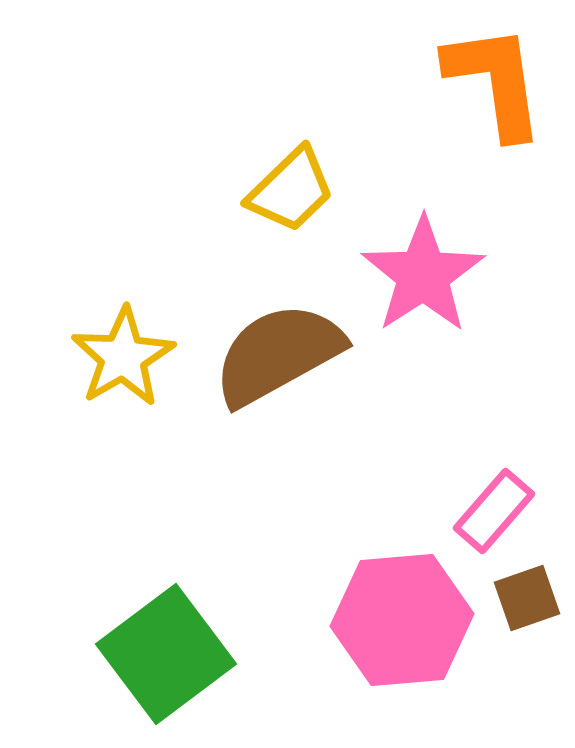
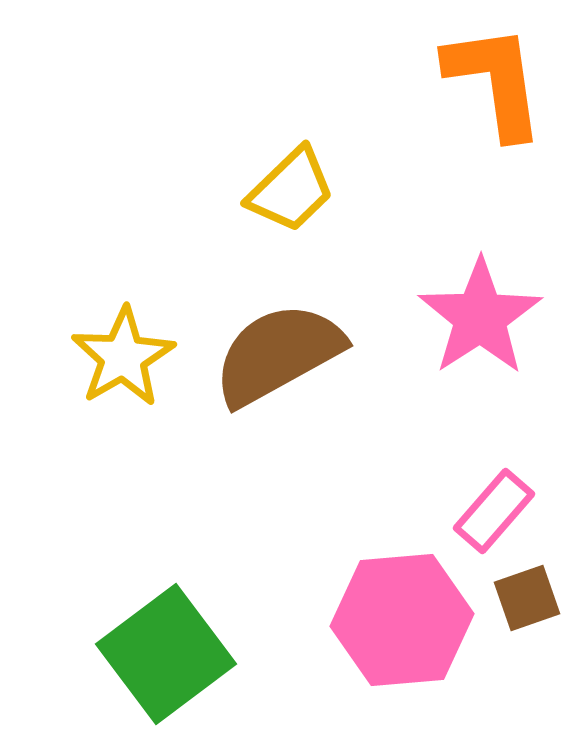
pink star: moved 57 px right, 42 px down
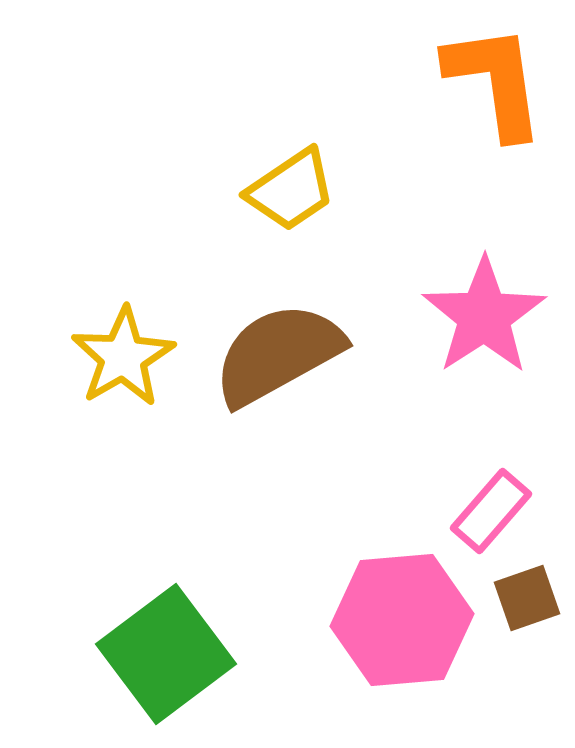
yellow trapezoid: rotated 10 degrees clockwise
pink star: moved 4 px right, 1 px up
pink rectangle: moved 3 px left
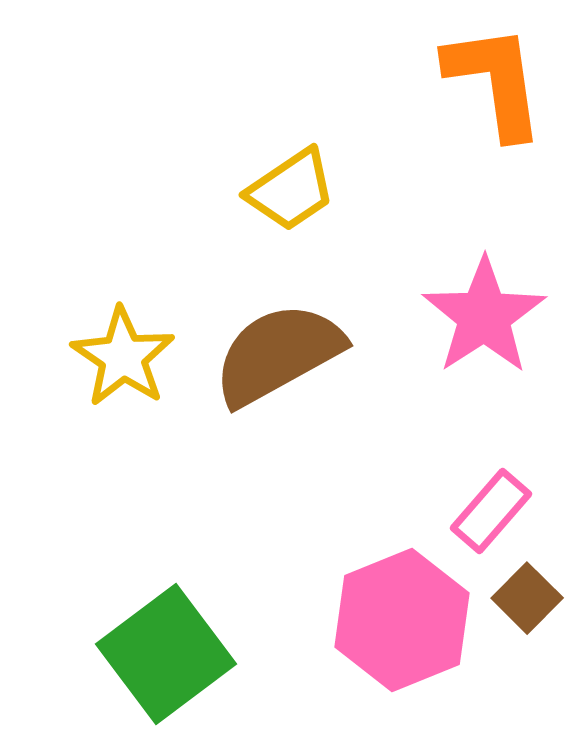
yellow star: rotated 8 degrees counterclockwise
brown square: rotated 26 degrees counterclockwise
pink hexagon: rotated 17 degrees counterclockwise
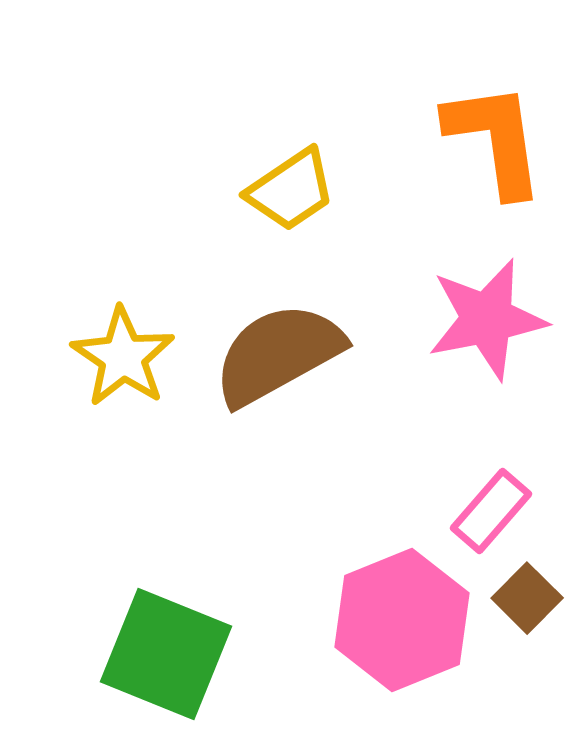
orange L-shape: moved 58 px down
pink star: moved 3 px right, 3 px down; rotated 22 degrees clockwise
green square: rotated 31 degrees counterclockwise
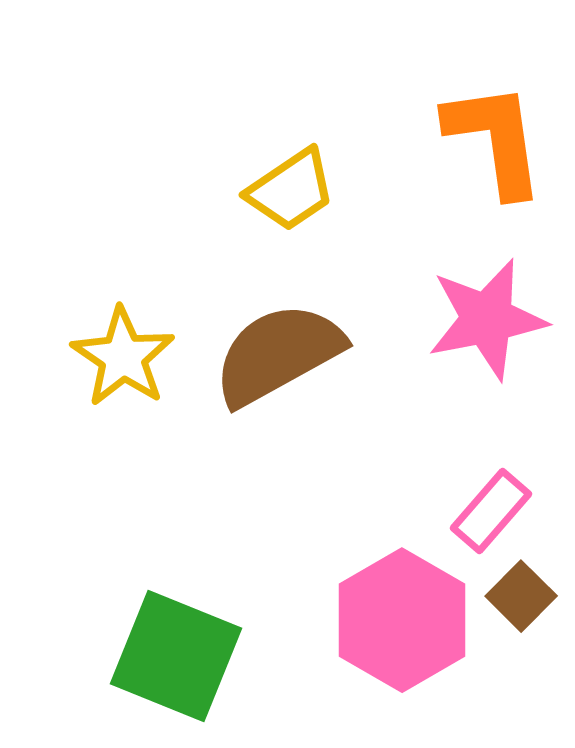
brown square: moved 6 px left, 2 px up
pink hexagon: rotated 8 degrees counterclockwise
green square: moved 10 px right, 2 px down
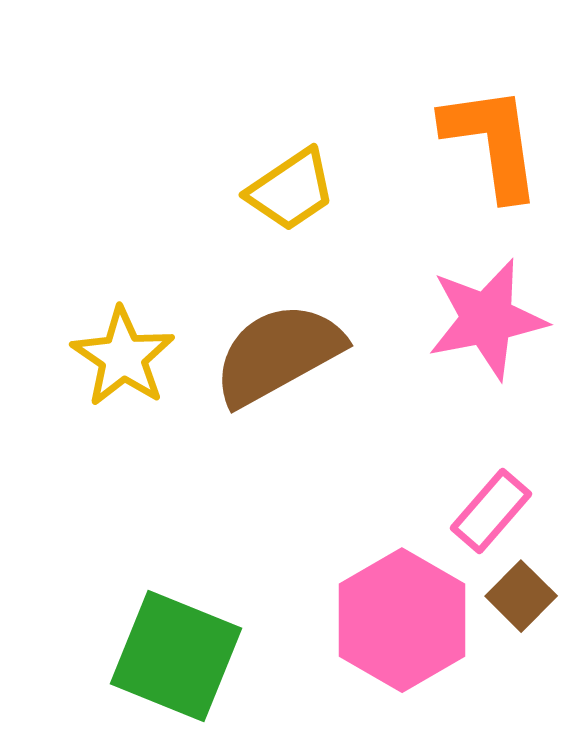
orange L-shape: moved 3 px left, 3 px down
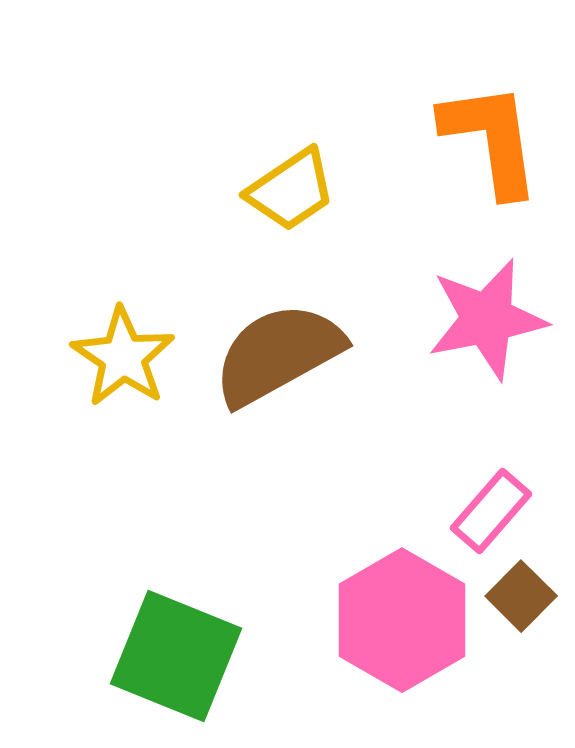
orange L-shape: moved 1 px left, 3 px up
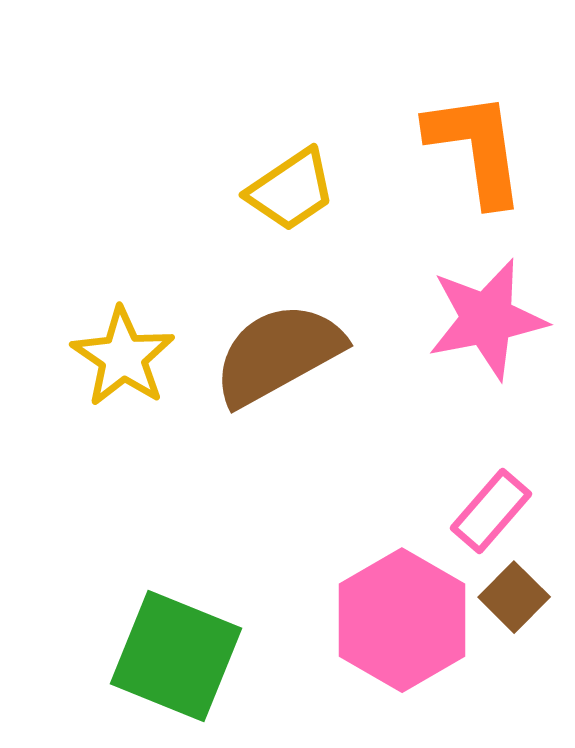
orange L-shape: moved 15 px left, 9 px down
brown square: moved 7 px left, 1 px down
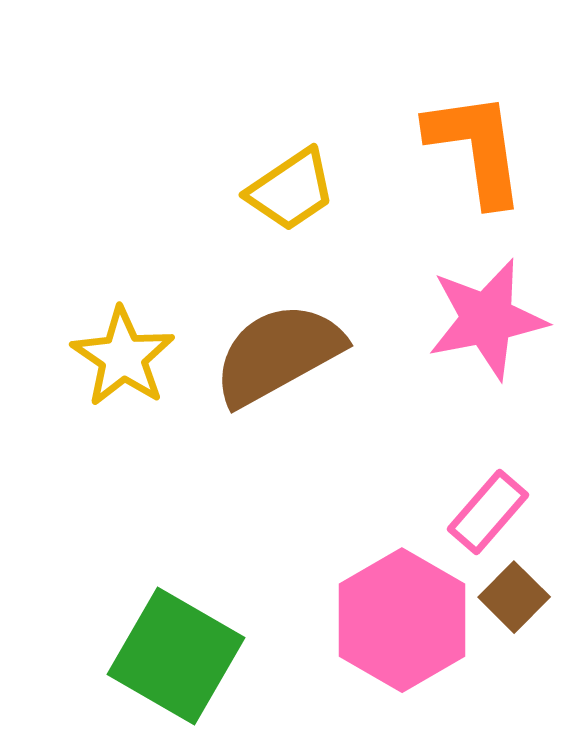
pink rectangle: moved 3 px left, 1 px down
green square: rotated 8 degrees clockwise
